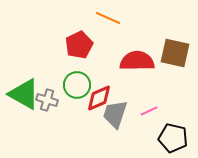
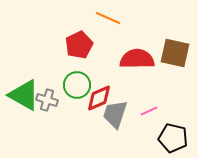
red semicircle: moved 2 px up
green triangle: moved 1 px down
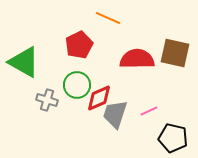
green triangle: moved 33 px up
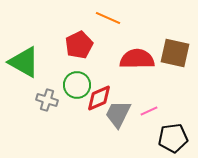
gray trapezoid: moved 3 px right; rotated 8 degrees clockwise
black pentagon: rotated 20 degrees counterclockwise
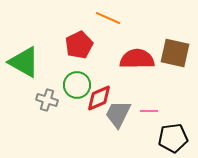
pink line: rotated 24 degrees clockwise
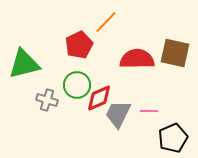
orange line: moved 2 px left, 4 px down; rotated 70 degrees counterclockwise
green triangle: moved 2 px down; rotated 44 degrees counterclockwise
black pentagon: rotated 16 degrees counterclockwise
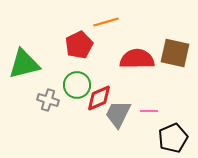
orange line: rotated 30 degrees clockwise
gray cross: moved 1 px right
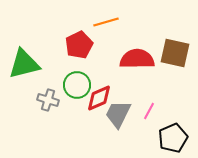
pink line: rotated 60 degrees counterclockwise
